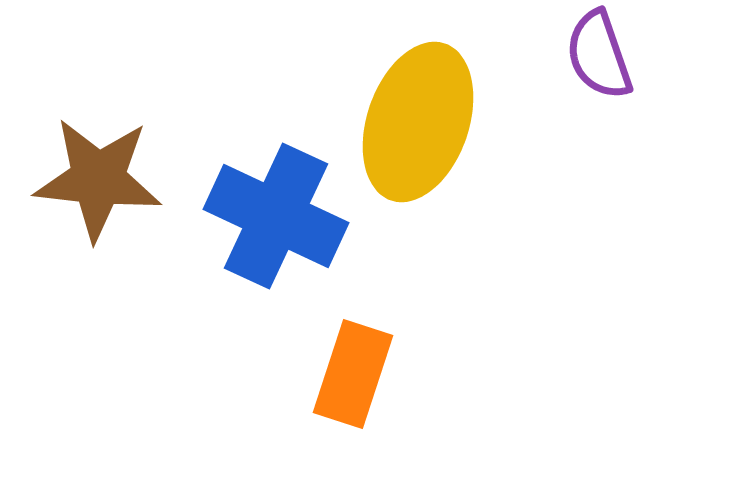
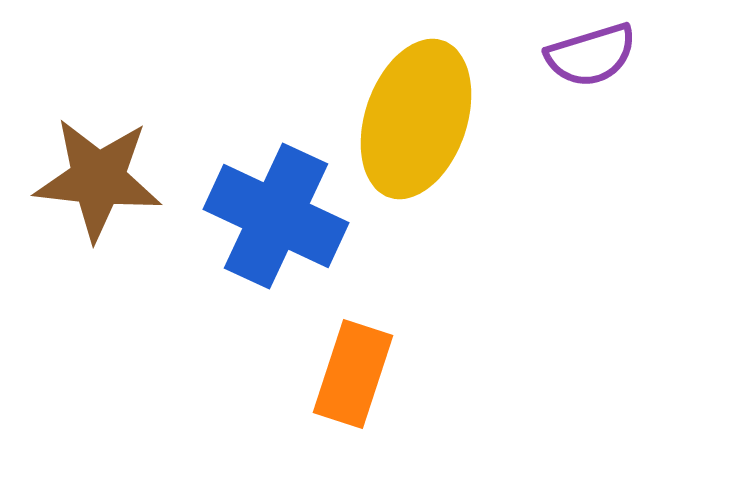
purple semicircle: moved 8 px left; rotated 88 degrees counterclockwise
yellow ellipse: moved 2 px left, 3 px up
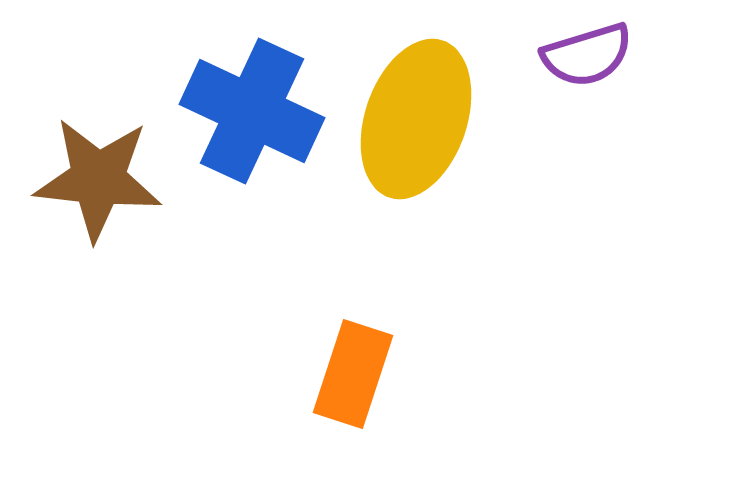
purple semicircle: moved 4 px left
blue cross: moved 24 px left, 105 px up
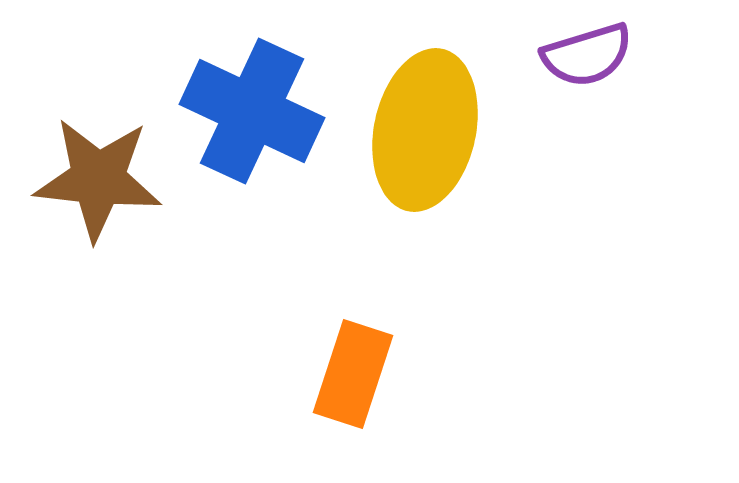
yellow ellipse: moved 9 px right, 11 px down; rotated 7 degrees counterclockwise
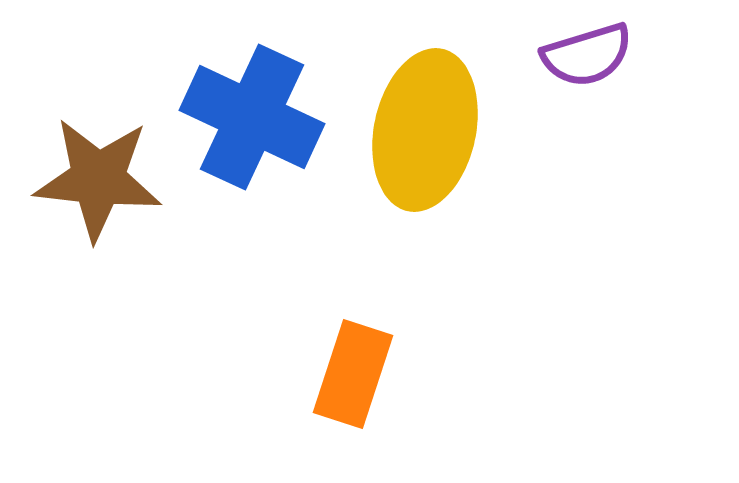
blue cross: moved 6 px down
